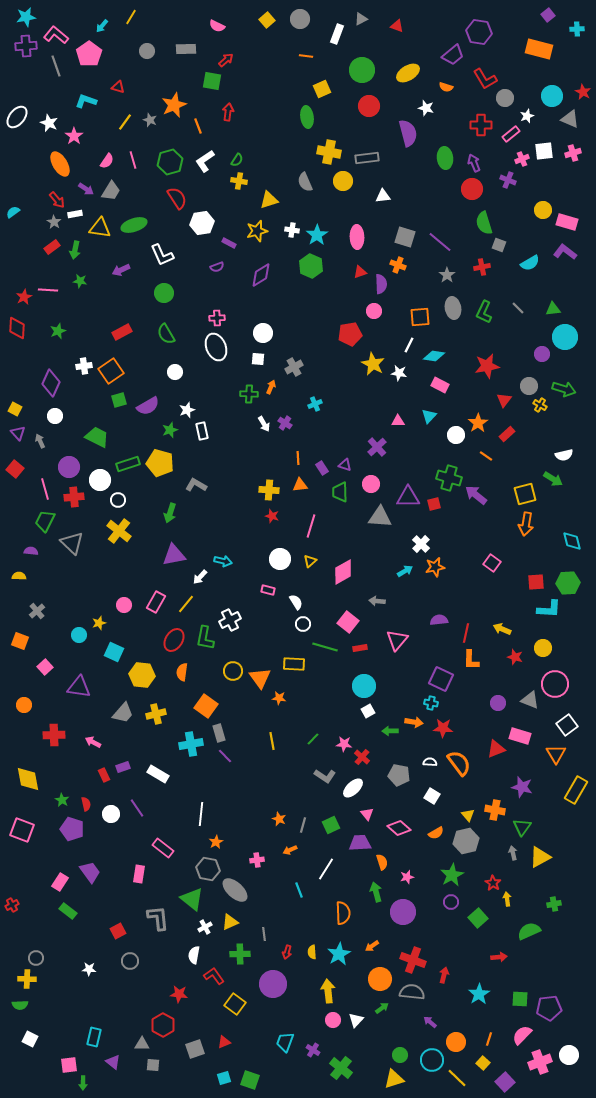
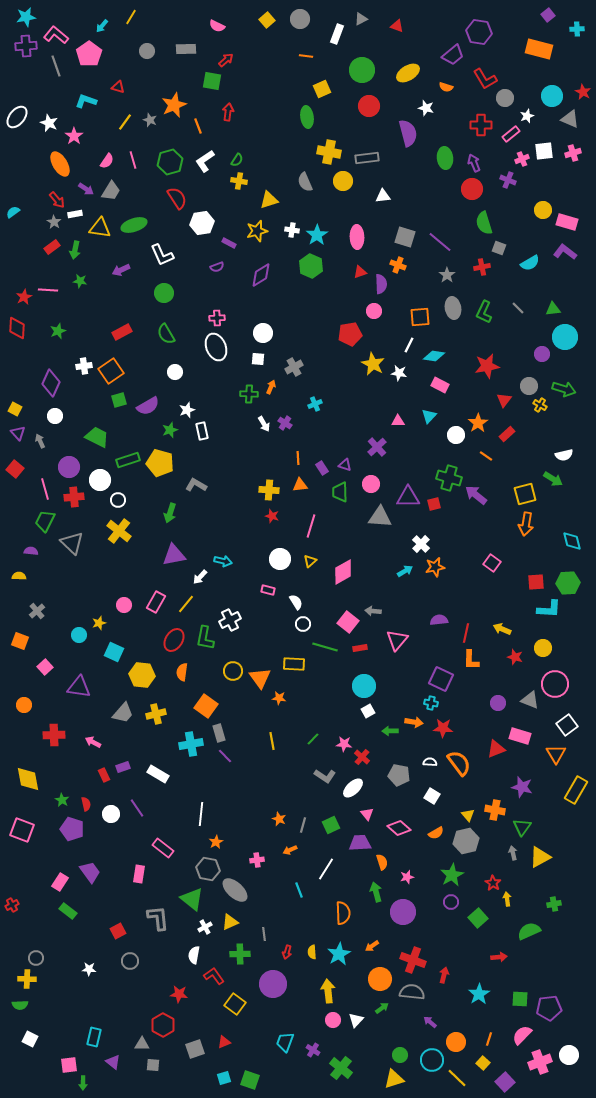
gray square at (499, 245): moved 3 px down
green rectangle at (128, 464): moved 4 px up
gray arrow at (377, 601): moved 4 px left, 10 px down
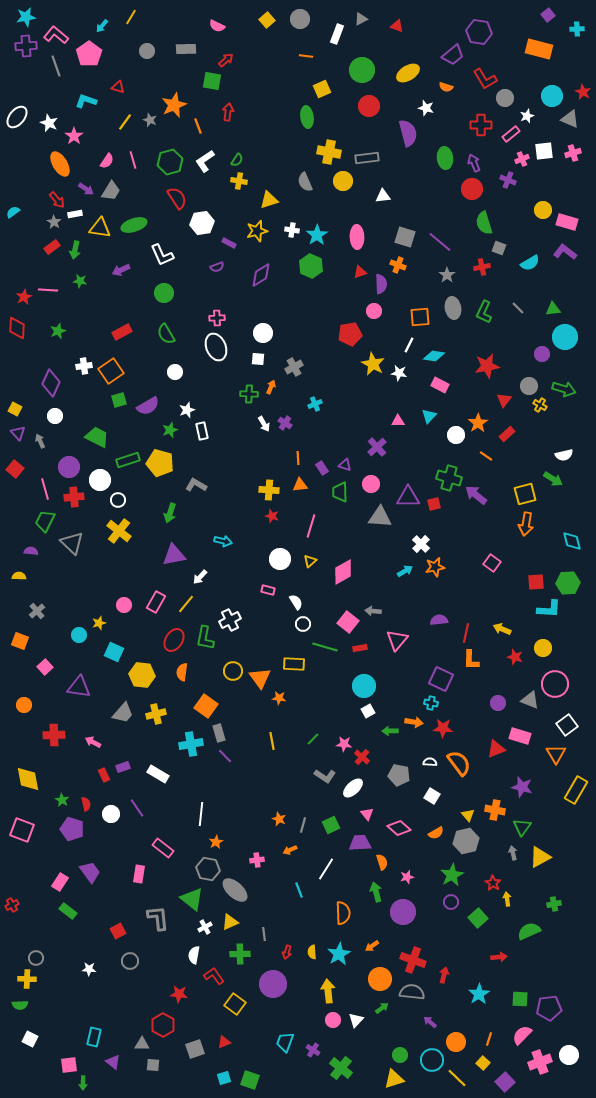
cyan arrow at (223, 561): moved 20 px up
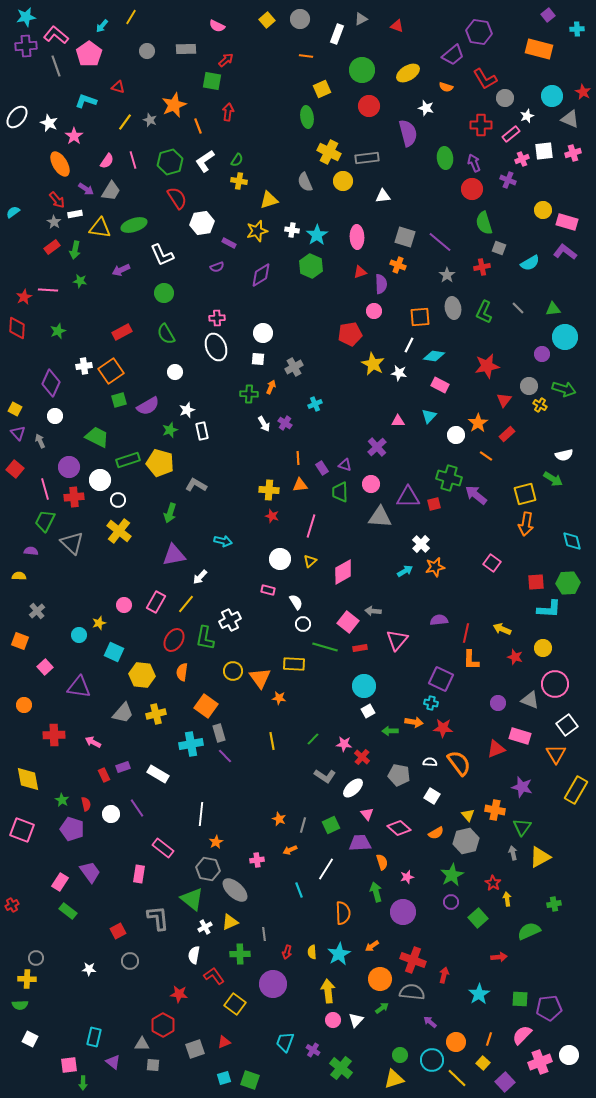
yellow cross at (329, 152): rotated 15 degrees clockwise
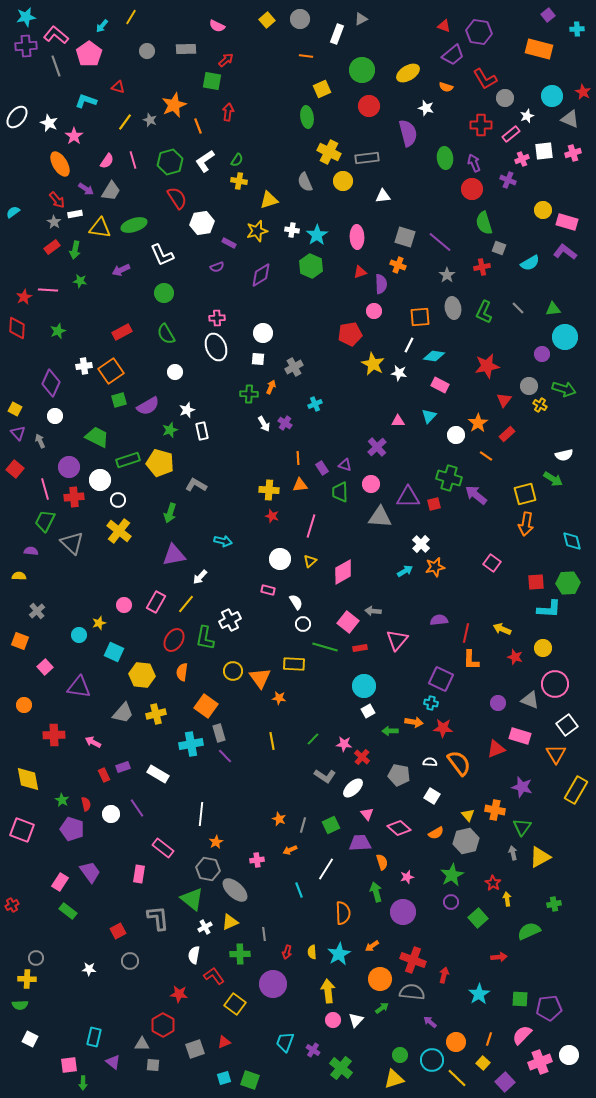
red triangle at (397, 26): moved 47 px right
